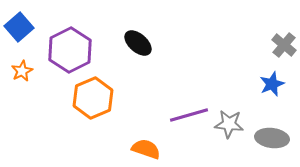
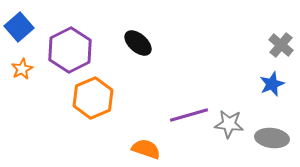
gray cross: moved 3 px left
orange star: moved 2 px up
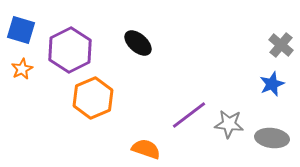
blue square: moved 2 px right, 3 px down; rotated 32 degrees counterclockwise
purple line: rotated 21 degrees counterclockwise
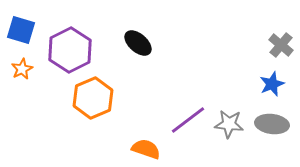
purple line: moved 1 px left, 5 px down
gray ellipse: moved 14 px up
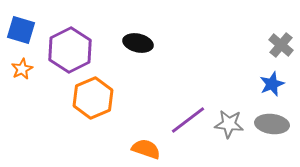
black ellipse: rotated 28 degrees counterclockwise
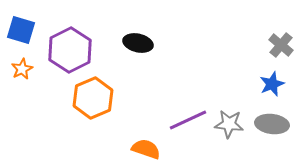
purple line: rotated 12 degrees clockwise
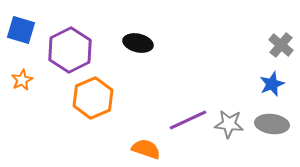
orange star: moved 11 px down
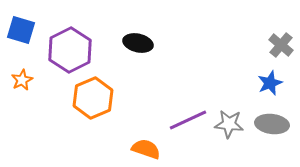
blue star: moved 2 px left, 1 px up
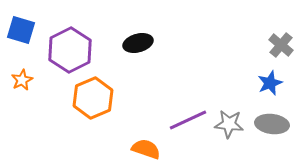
black ellipse: rotated 28 degrees counterclockwise
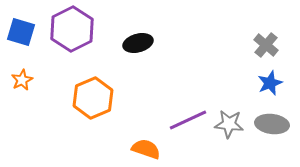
blue square: moved 2 px down
gray cross: moved 15 px left
purple hexagon: moved 2 px right, 21 px up
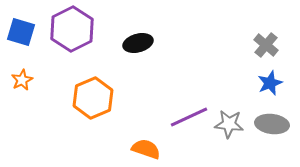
purple line: moved 1 px right, 3 px up
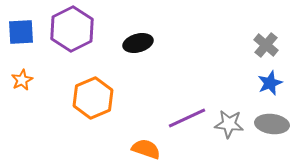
blue square: rotated 20 degrees counterclockwise
purple line: moved 2 px left, 1 px down
